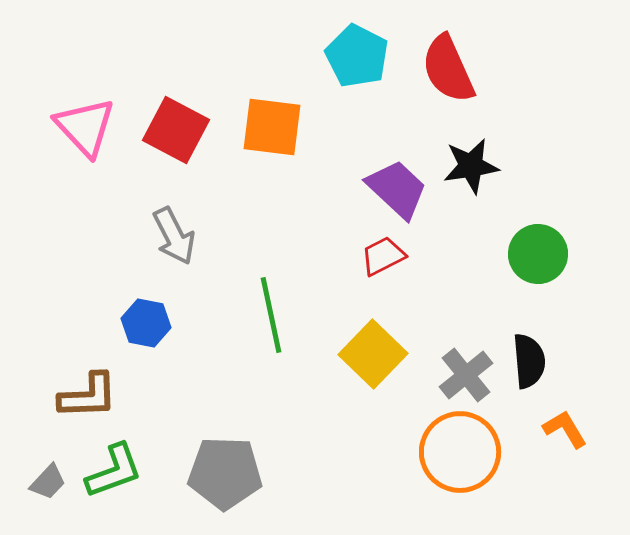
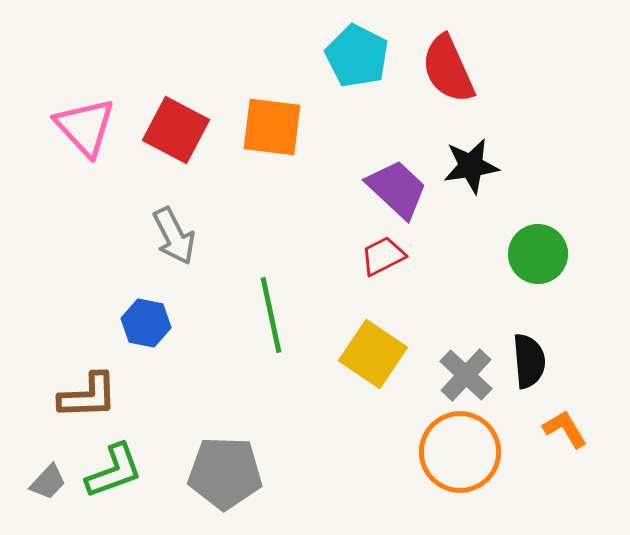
yellow square: rotated 10 degrees counterclockwise
gray cross: rotated 8 degrees counterclockwise
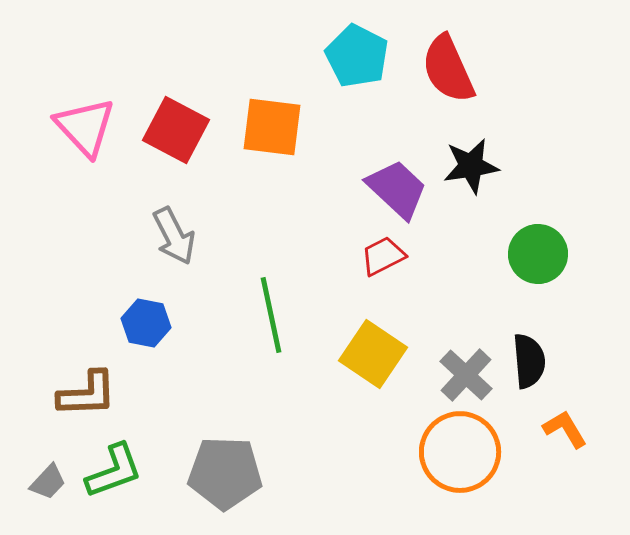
brown L-shape: moved 1 px left, 2 px up
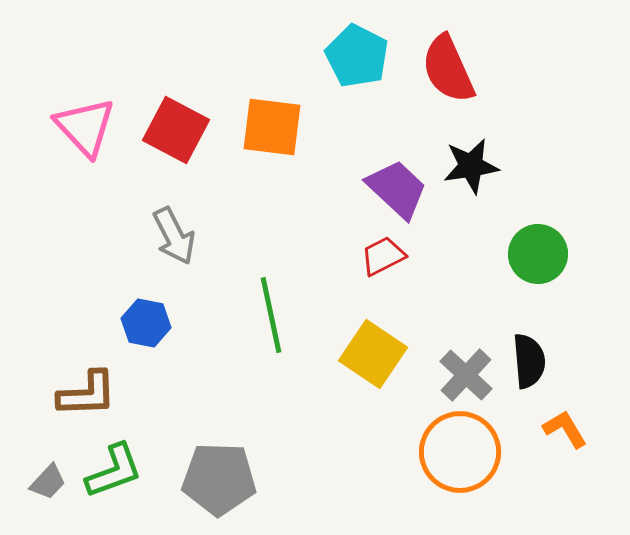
gray pentagon: moved 6 px left, 6 px down
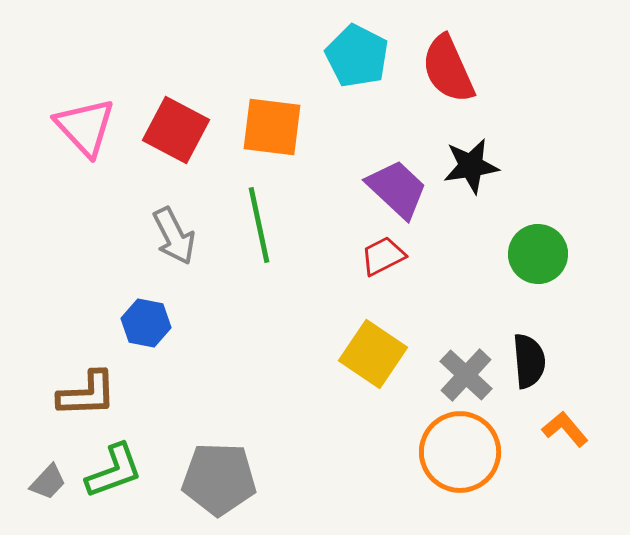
green line: moved 12 px left, 90 px up
orange L-shape: rotated 9 degrees counterclockwise
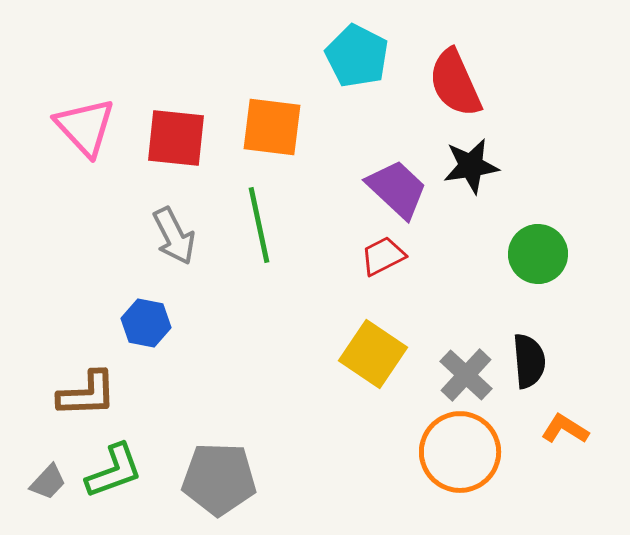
red semicircle: moved 7 px right, 14 px down
red square: moved 8 px down; rotated 22 degrees counterclockwise
orange L-shape: rotated 18 degrees counterclockwise
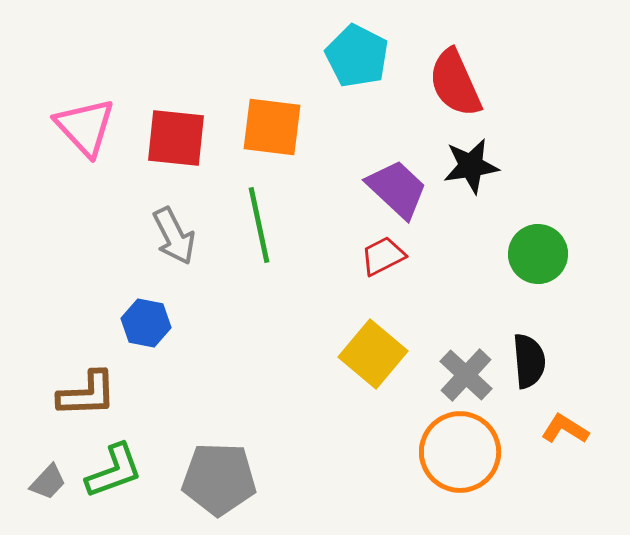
yellow square: rotated 6 degrees clockwise
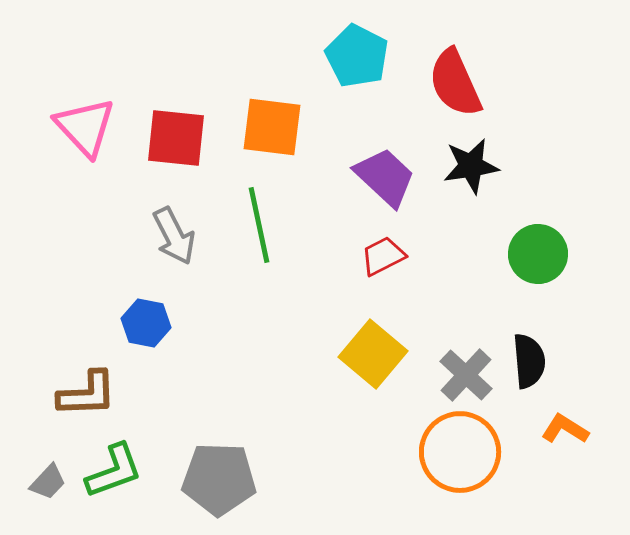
purple trapezoid: moved 12 px left, 12 px up
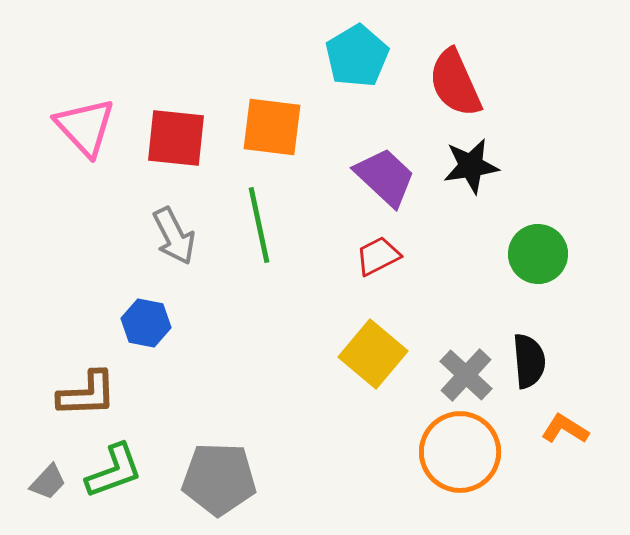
cyan pentagon: rotated 14 degrees clockwise
red trapezoid: moved 5 px left
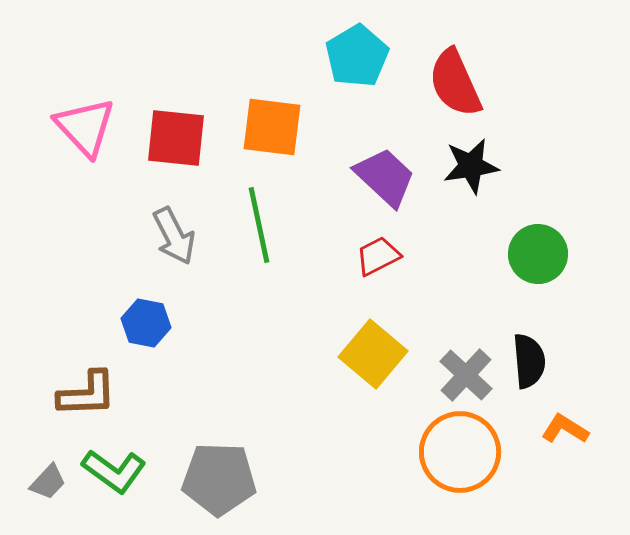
green L-shape: rotated 56 degrees clockwise
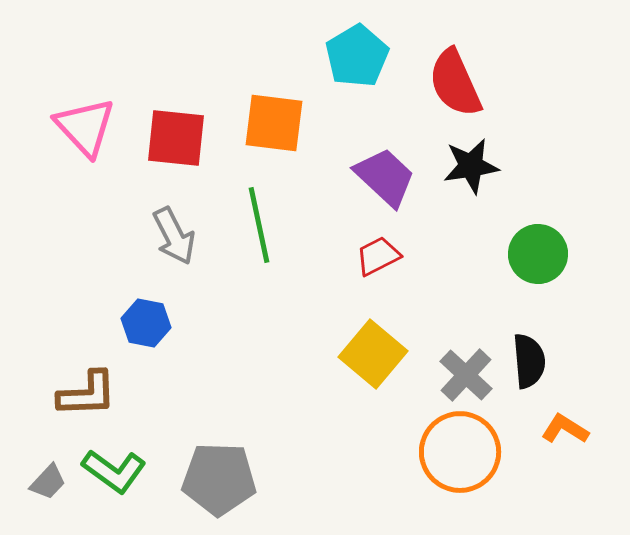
orange square: moved 2 px right, 4 px up
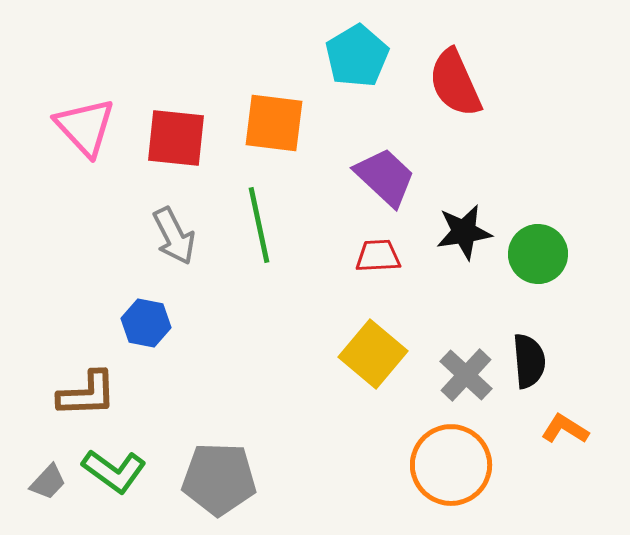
black star: moved 7 px left, 66 px down
red trapezoid: rotated 24 degrees clockwise
orange circle: moved 9 px left, 13 px down
